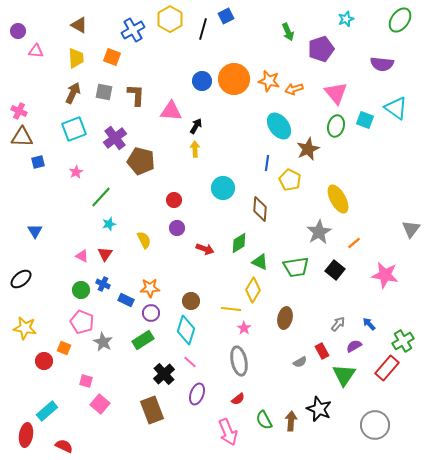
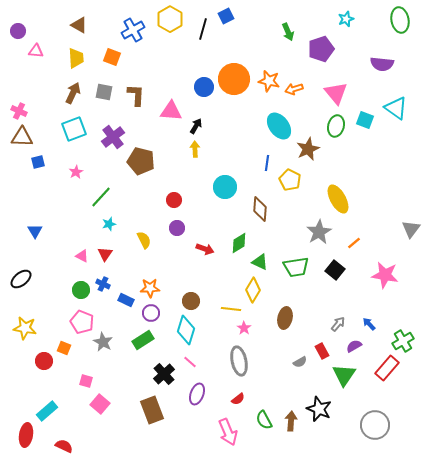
green ellipse at (400, 20): rotated 45 degrees counterclockwise
blue circle at (202, 81): moved 2 px right, 6 px down
purple cross at (115, 138): moved 2 px left, 1 px up
cyan circle at (223, 188): moved 2 px right, 1 px up
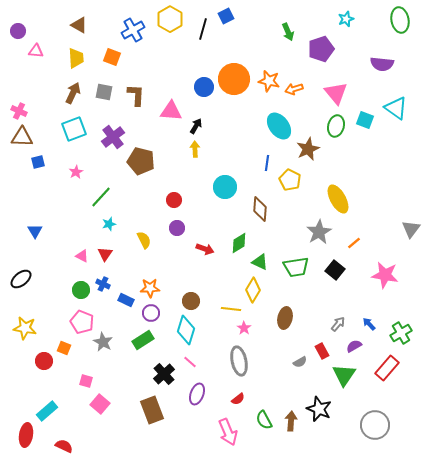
green cross at (403, 341): moved 2 px left, 8 px up
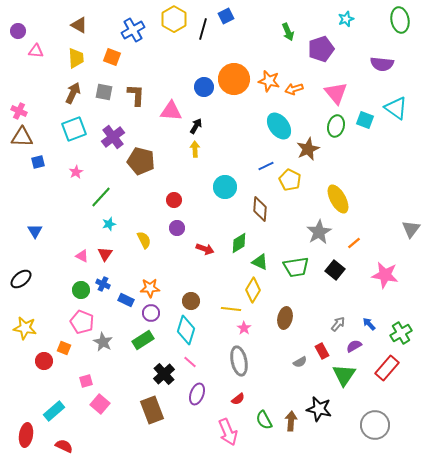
yellow hexagon at (170, 19): moved 4 px right
blue line at (267, 163): moved 1 px left, 3 px down; rotated 56 degrees clockwise
pink square at (86, 381): rotated 32 degrees counterclockwise
black star at (319, 409): rotated 10 degrees counterclockwise
cyan rectangle at (47, 411): moved 7 px right
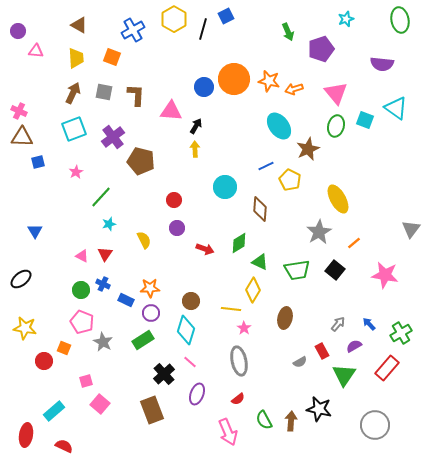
green trapezoid at (296, 267): moved 1 px right, 3 px down
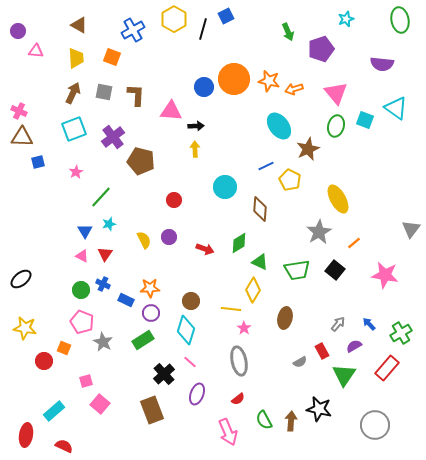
black arrow at (196, 126): rotated 56 degrees clockwise
purple circle at (177, 228): moved 8 px left, 9 px down
blue triangle at (35, 231): moved 50 px right
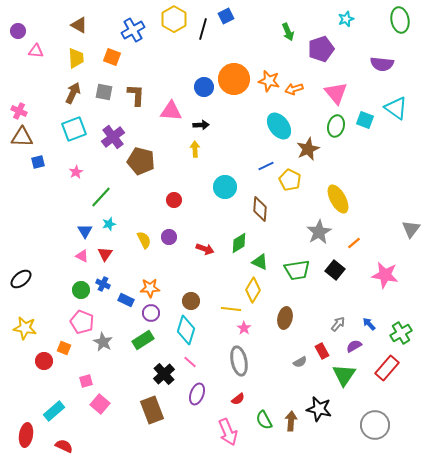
black arrow at (196, 126): moved 5 px right, 1 px up
